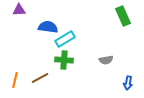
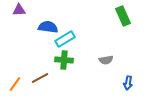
orange line: moved 4 px down; rotated 21 degrees clockwise
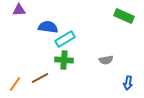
green rectangle: moved 1 px right; rotated 42 degrees counterclockwise
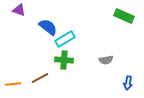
purple triangle: rotated 24 degrees clockwise
blue semicircle: rotated 30 degrees clockwise
orange line: moved 2 px left; rotated 49 degrees clockwise
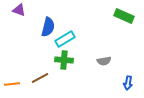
blue semicircle: rotated 66 degrees clockwise
gray semicircle: moved 2 px left, 1 px down
orange line: moved 1 px left
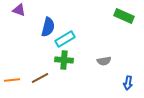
orange line: moved 4 px up
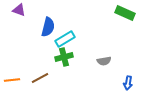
green rectangle: moved 1 px right, 3 px up
green cross: moved 3 px up; rotated 18 degrees counterclockwise
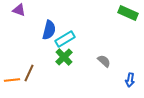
green rectangle: moved 3 px right
blue semicircle: moved 1 px right, 3 px down
green cross: rotated 30 degrees counterclockwise
gray semicircle: rotated 128 degrees counterclockwise
brown line: moved 11 px left, 5 px up; rotated 36 degrees counterclockwise
blue arrow: moved 2 px right, 3 px up
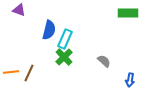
green rectangle: rotated 24 degrees counterclockwise
cyan rectangle: rotated 36 degrees counterclockwise
orange line: moved 1 px left, 8 px up
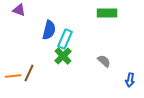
green rectangle: moved 21 px left
green cross: moved 1 px left, 1 px up
orange line: moved 2 px right, 4 px down
